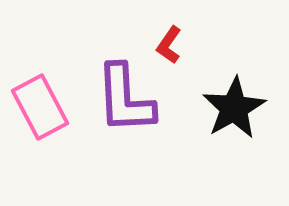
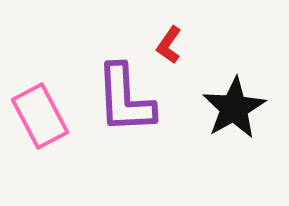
pink rectangle: moved 9 px down
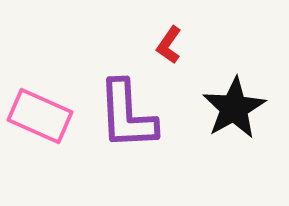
purple L-shape: moved 2 px right, 16 px down
pink rectangle: rotated 38 degrees counterclockwise
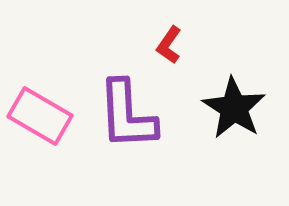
black star: rotated 10 degrees counterclockwise
pink rectangle: rotated 6 degrees clockwise
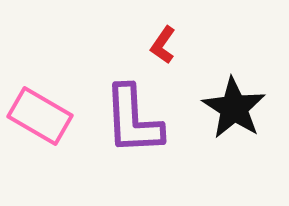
red L-shape: moved 6 px left
purple L-shape: moved 6 px right, 5 px down
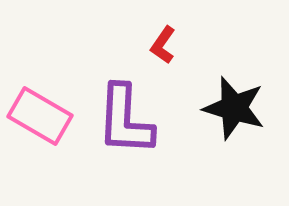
black star: rotated 16 degrees counterclockwise
purple L-shape: moved 8 px left; rotated 6 degrees clockwise
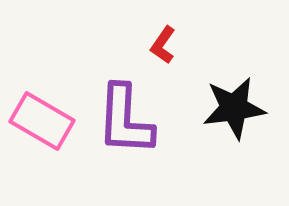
black star: rotated 24 degrees counterclockwise
pink rectangle: moved 2 px right, 5 px down
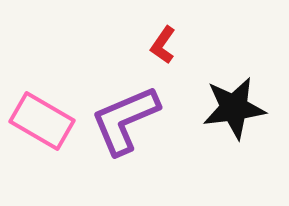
purple L-shape: rotated 64 degrees clockwise
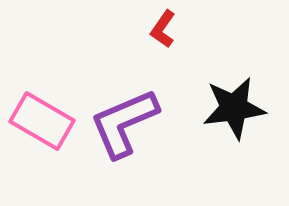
red L-shape: moved 16 px up
purple L-shape: moved 1 px left, 3 px down
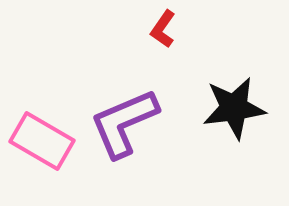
pink rectangle: moved 20 px down
